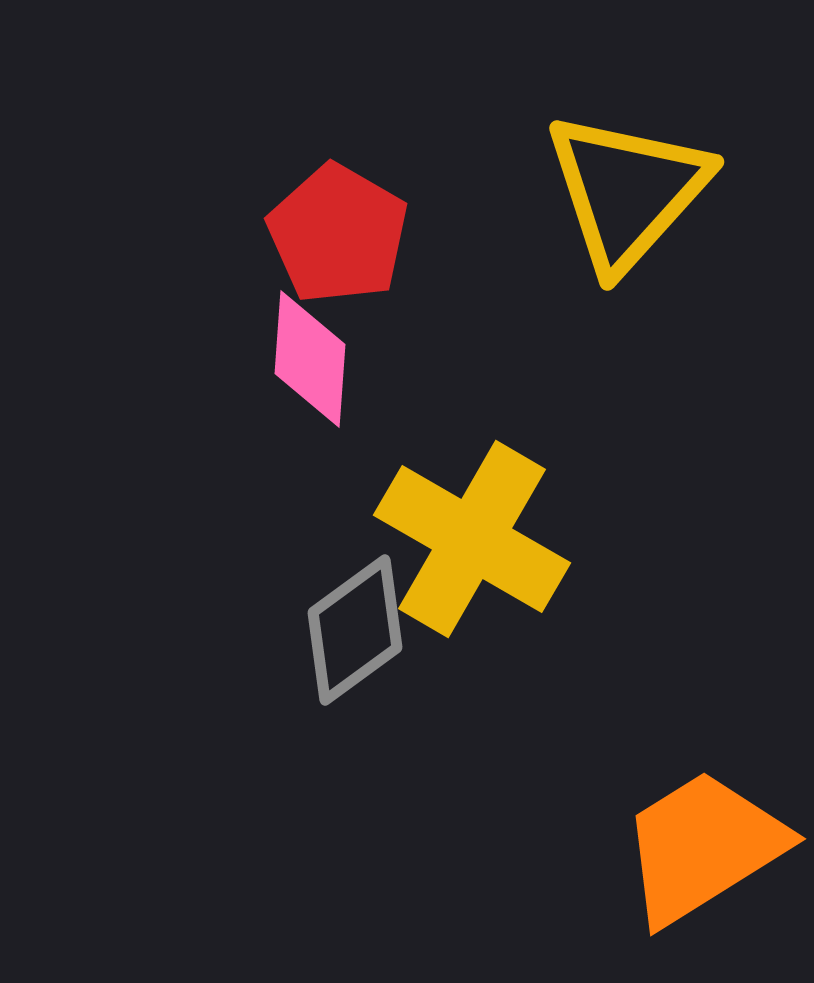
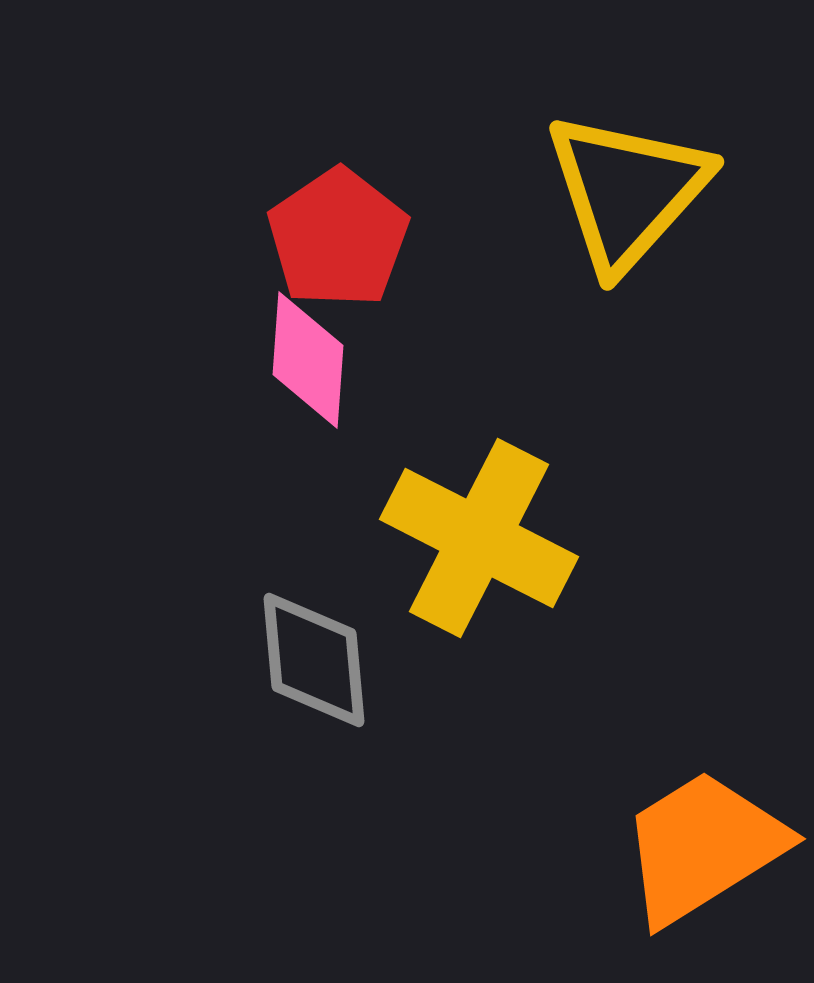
red pentagon: moved 4 px down; rotated 8 degrees clockwise
pink diamond: moved 2 px left, 1 px down
yellow cross: moved 7 px right, 1 px up; rotated 3 degrees counterclockwise
gray diamond: moved 41 px left, 30 px down; rotated 59 degrees counterclockwise
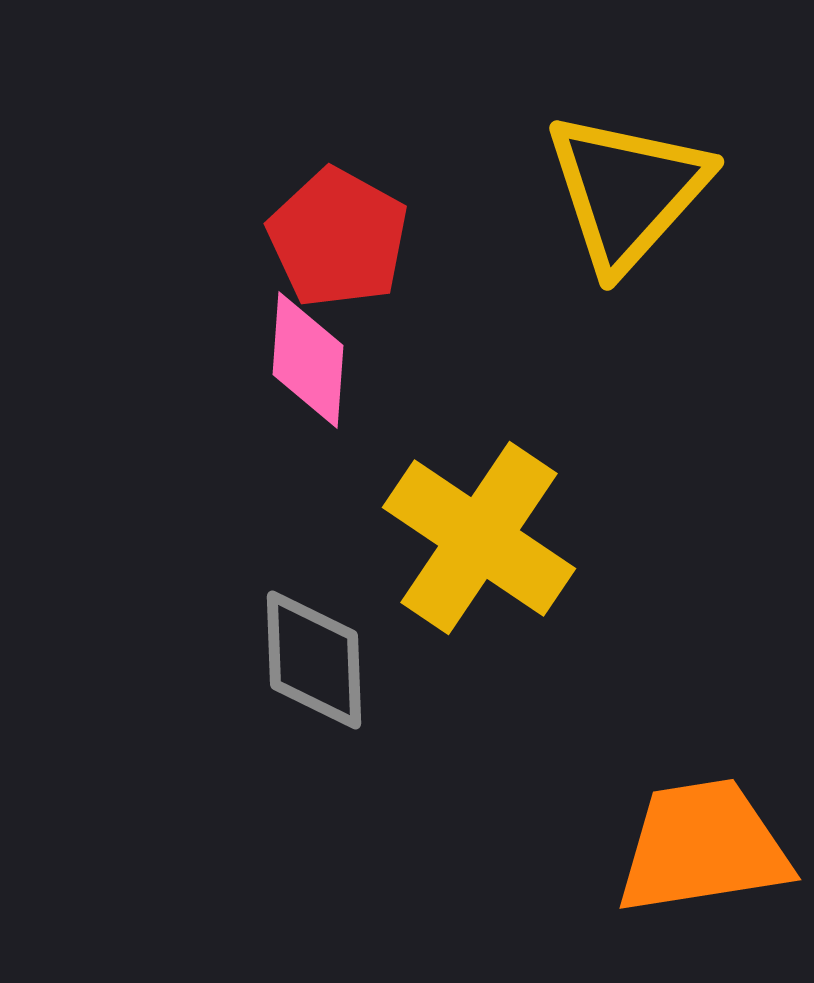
red pentagon: rotated 9 degrees counterclockwise
yellow cross: rotated 7 degrees clockwise
gray diamond: rotated 3 degrees clockwise
orange trapezoid: rotated 23 degrees clockwise
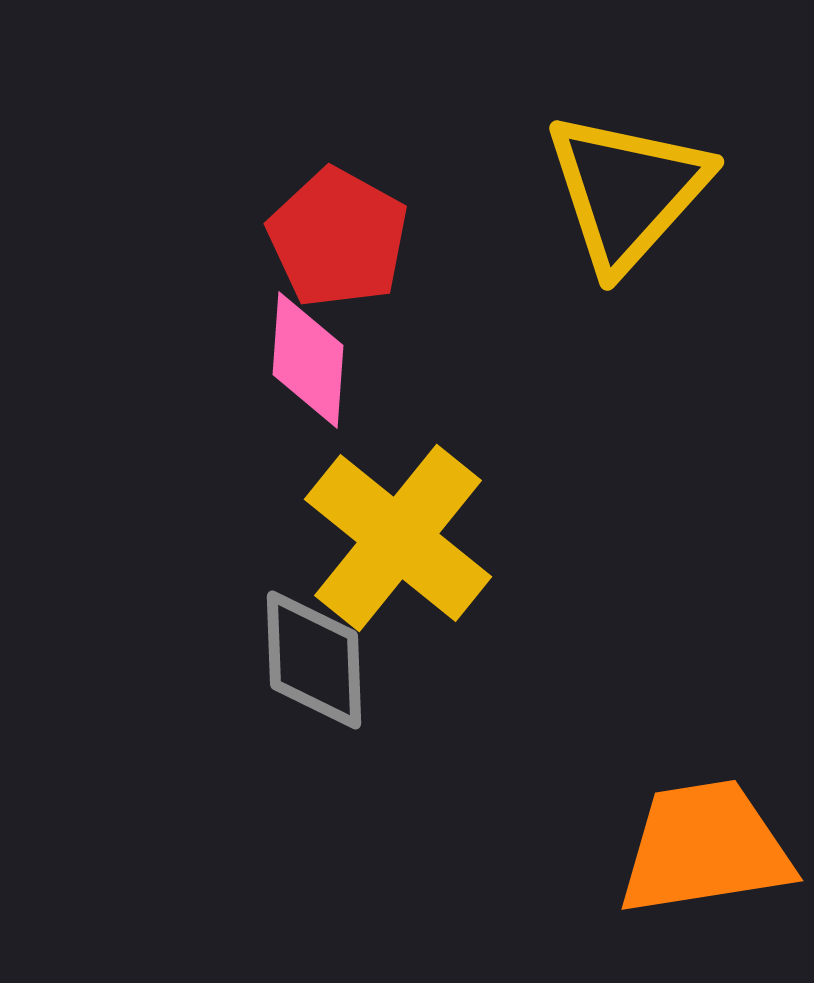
yellow cross: moved 81 px left; rotated 5 degrees clockwise
orange trapezoid: moved 2 px right, 1 px down
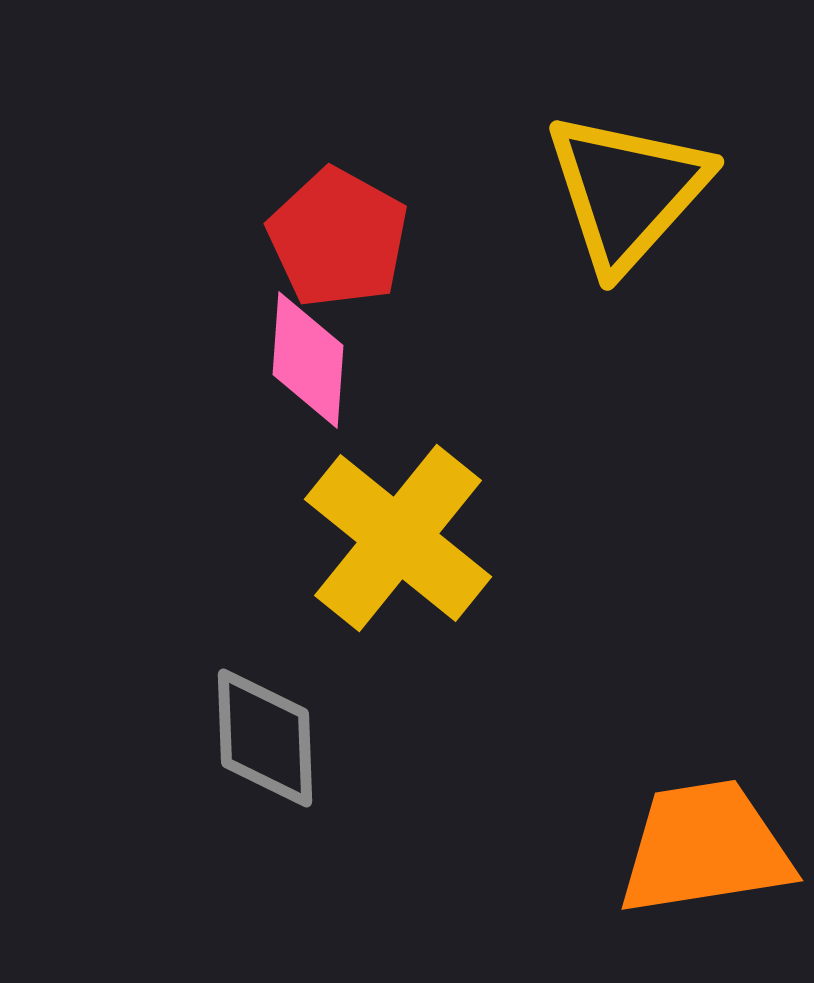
gray diamond: moved 49 px left, 78 px down
